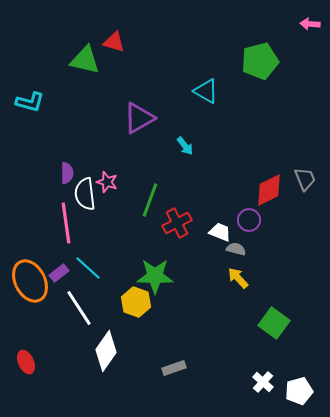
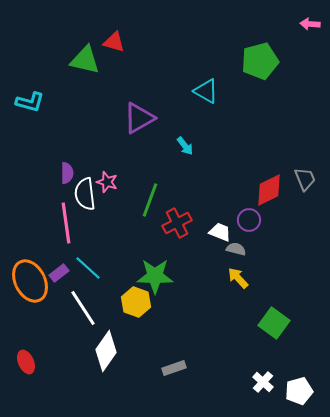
white line: moved 4 px right
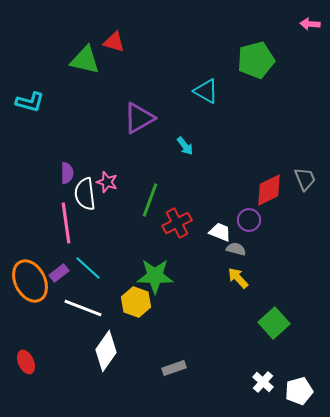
green pentagon: moved 4 px left, 1 px up
white line: rotated 36 degrees counterclockwise
green square: rotated 12 degrees clockwise
